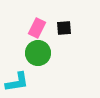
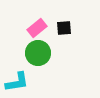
pink rectangle: rotated 24 degrees clockwise
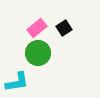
black square: rotated 28 degrees counterclockwise
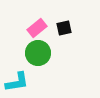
black square: rotated 21 degrees clockwise
